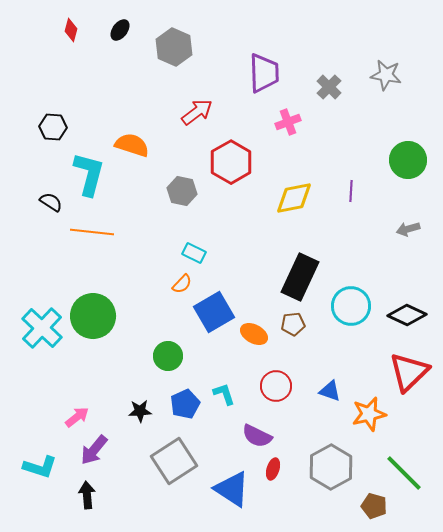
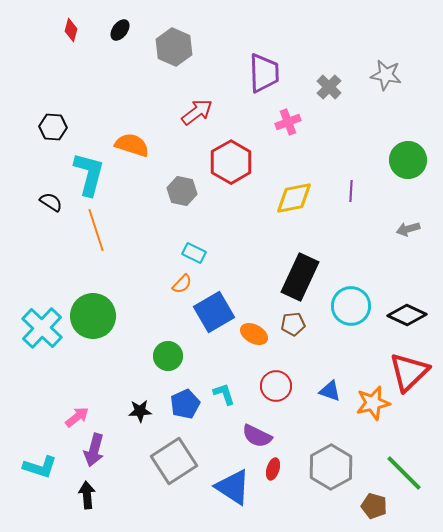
orange line at (92, 232): moved 4 px right, 2 px up; rotated 66 degrees clockwise
orange star at (369, 414): moved 4 px right, 11 px up
purple arrow at (94, 450): rotated 24 degrees counterclockwise
blue triangle at (232, 489): moved 1 px right, 2 px up
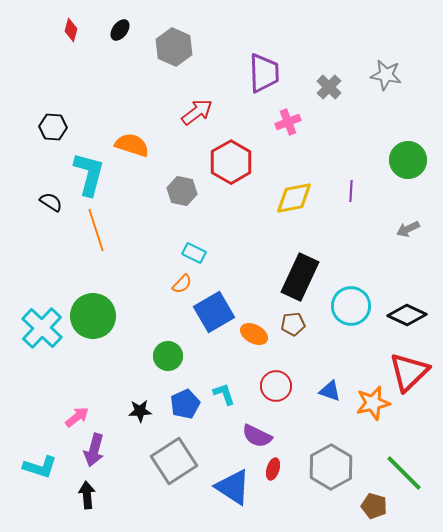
gray arrow at (408, 229): rotated 10 degrees counterclockwise
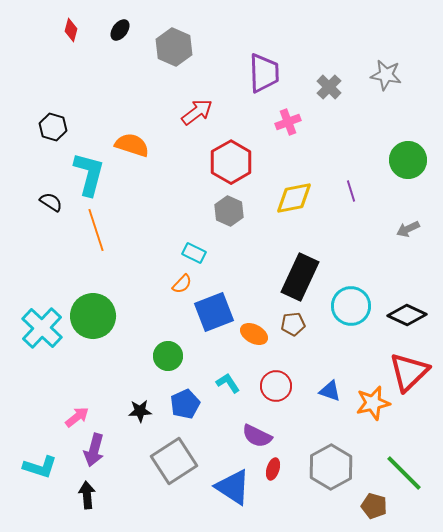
black hexagon at (53, 127): rotated 12 degrees clockwise
gray hexagon at (182, 191): moved 47 px right, 20 px down; rotated 12 degrees clockwise
purple line at (351, 191): rotated 20 degrees counterclockwise
blue square at (214, 312): rotated 9 degrees clockwise
cyan L-shape at (224, 394): moved 4 px right, 11 px up; rotated 15 degrees counterclockwise
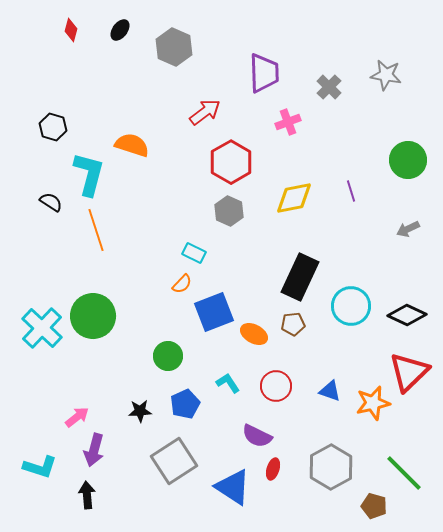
red arrow at (197, 112): moved 8 px right
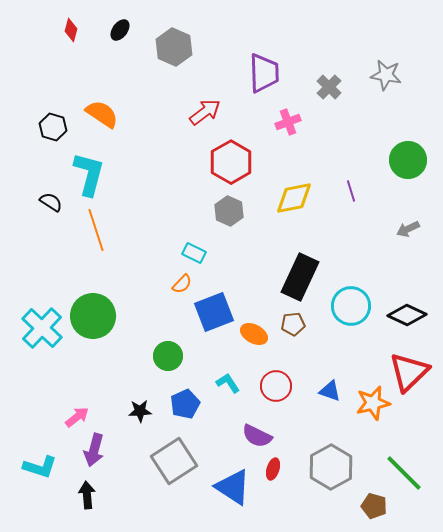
orange semicircle at (132, 145): moved 30 px left, 31 px up; rotated 16 degrees clockwise
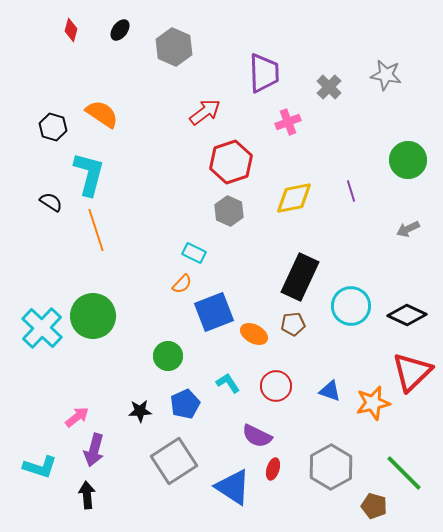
red hexagon at (231, 162): rotated 12 degrees clockwise
red triangle at (409, 372): moved 3 px right
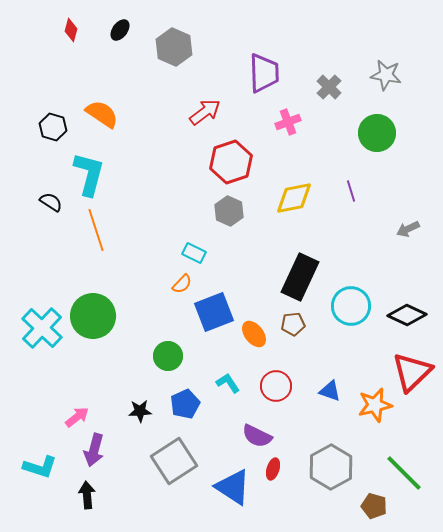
green circle at (408, 160): moved 31 px left, 27 px up
orange ellipse at (254, 334): rotated 24 degrees clockwise
orange star at (373, 403): moved 2 px right, 2 px down
